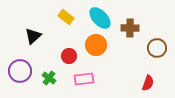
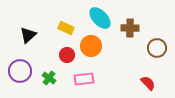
yellow rectangle: moved 11 px down; rotated 14 degrees counterclockwise
black triangle: moved 5 px left, 1 px up
orange circle: moved 5 px left, 1 px down
red circle: moved 2 px left, 1 px up
red semicircle: rotated 63 degrees counterclockwise
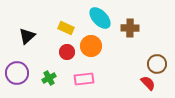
black triangle: moved 1 px left, 1 px down
brown circle: moved 16 px down
red circle: moved 3 px up
purple circle: moved 3 px left, 2 px down
green cross: rotated 24 degrees clockwise
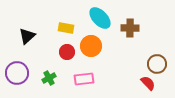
yellow rectangle: rotated 14 degrees counterclockwise
